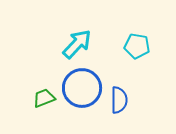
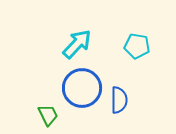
green trapezoid: moved 4 px right, 17 px down; rotated 85 degrees clockwise
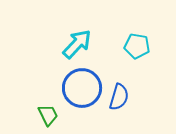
blue semicircle: moved 3 px up; rotated 16 degrees clockwise
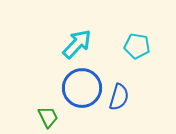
green trapezoid: moved 2 px down
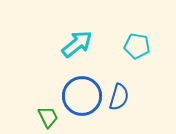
cyan arrow: rotated 8 degrees clockwise
blue circle: moved 8 px down
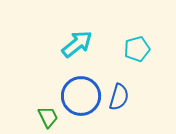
cyan pentagon: moved 3 px down; rotated 25 degrees counterclockwise
blue circle: moved 1 px left
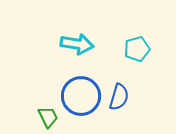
cyan arrow: rotated 48 degrees clockwise
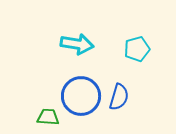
green trapezoid: rotated 60 degrees counterclockwise
